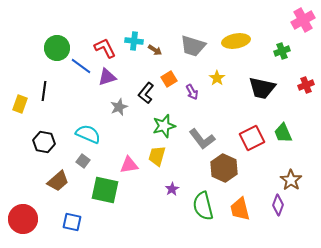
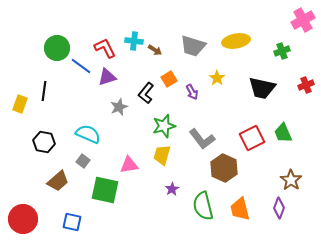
yellow trapezoid: moved 5 px right, 1 px up
purple diamond: moved 1 px right, 3 px down
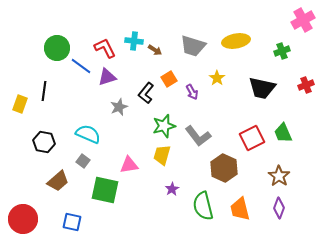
gray L-shape: moved 4 px left, 3 px up
brown star: moved 12 px left, 4 px up
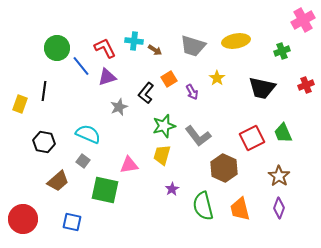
blue line: rotated 15 degrees clockwise
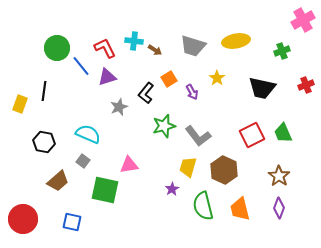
red square: moved 3 px up
yellow trapezoid: moved 26 px right, 12 px down
brown hexagon: moved 2 px down
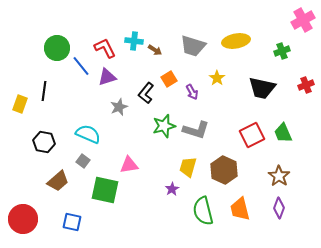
gray L-shape: moved 2 px left, 6 px up; rotated 36 degrees counterclockwise
green semicircle: moved 5 px down
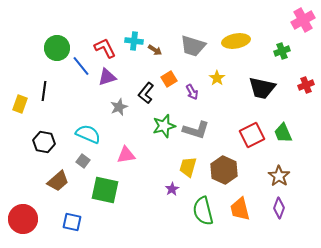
pink triangle: moved 3 px left, 10 px up
